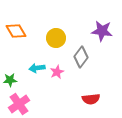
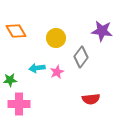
pink cross: rotated 35 degrees clockwise
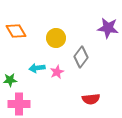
purple star: moved 6 px right, 3 px up
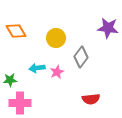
pink cross: moved 1 px right, 1 px up
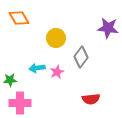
orange diamond: moved 3 px right, 13 px up
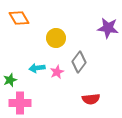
gray diamond: moved 2 px left, 5 px down
green star: rotated 16 degrees counterclockwise
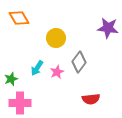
cyan arrow: rotated 49 degrees counterclockwise
green star: moved 1 px right, 1 px up
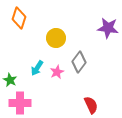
orange diamond: rotated 50 degrees clockwise
green star: moved 1 px left, 1 px down; rotated 24 degrees counterclockwise
red semicircle: moved 6 px down; rotated 108 degrees counterclockwise
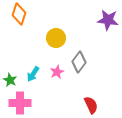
orange diamond: moved 4 px up
purple star: moved 8 px up
cyan arrow: moved 4 px left, 6 px down
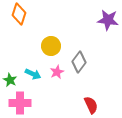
yellow circle: moved 5 px left, 8 px down
cyan arrow: rotated 98 degrees counterclockwise
